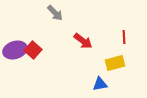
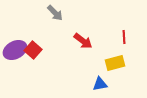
purple ellipse: rotated 10 degrees counterclockwise
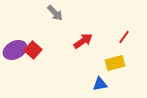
red line: rotated 40 degrees clockwise
red arrow: rotated 72 degrees counterclockwise
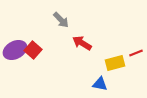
gray arrow: moved 6 px right, 7 px down
red line: moved 12 px right, 16 px down; rotated 32 degrees clockwise
red arrow: moved 1 px left, 2 px down; rotated 114 degrees counterclockwise
blue triangle: rotated 21 degrees clockwise
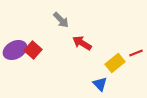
yellow rectangle: rotated 24 degrees counterclockwise
blue triangle: rotated 35 degrees clockwise
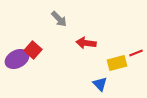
gray arrow: moved 2 px left, 1 px up
red arrow: moved 4 px right; rotated 24 degrees counterclockwise
purple ellipse: moved 2 px right, 9 px down
yellow rectangle: moved 2 px right; rotated 24 degrees clockwise
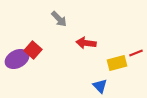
blue triangle: moved 2 px down
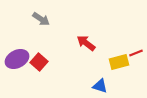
gray arrow: moved 18 px left; rotated 12 degrees counterclockwise
red arrow: rotated 30 degrees clockwise
red square: moved 6 px right, 12 px down
yellow rectangle: moved 2 px right, 1 px up
blue triangle: rotated 28 degrees counterclockwise
